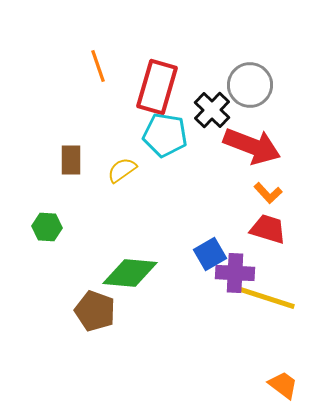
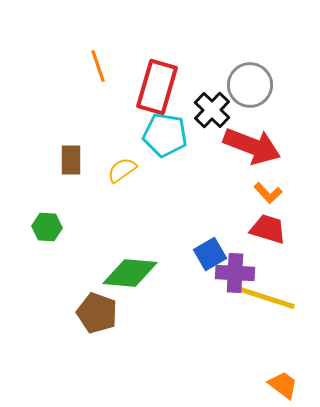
brown pentagon: moved 2 px right, 2 px down
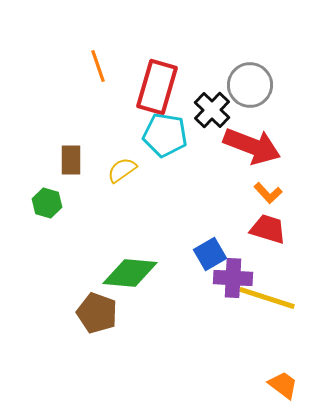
green hexagon: moved 24 px up; rotated 12 degrees clockwise
purple cross: moved 2 px left, 5 px down
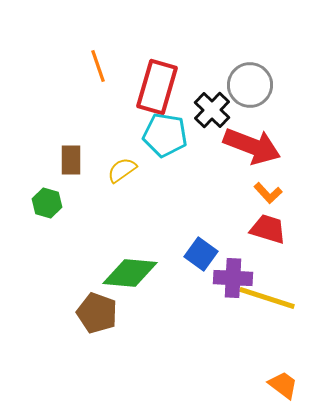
blue square: moved 9 px left; rotated 24 degrees counterclockwise
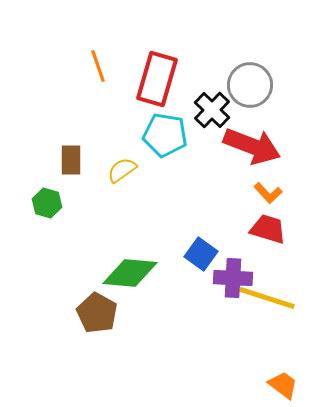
red rectangle: moved 8 px up
brown pentagon: rotated 9 degrees clockwise
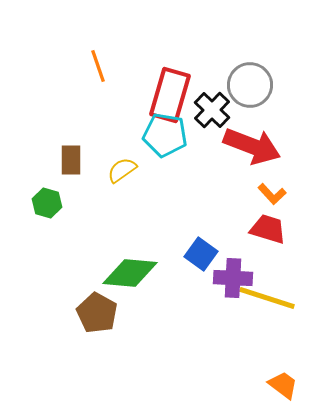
red rectangle: moved 13 px right, 16 px down
orange L-shape: moved 4 px right, 1 px down
